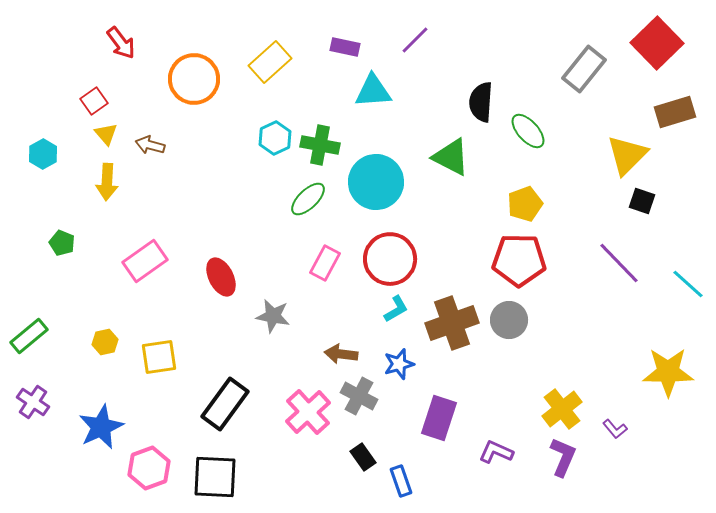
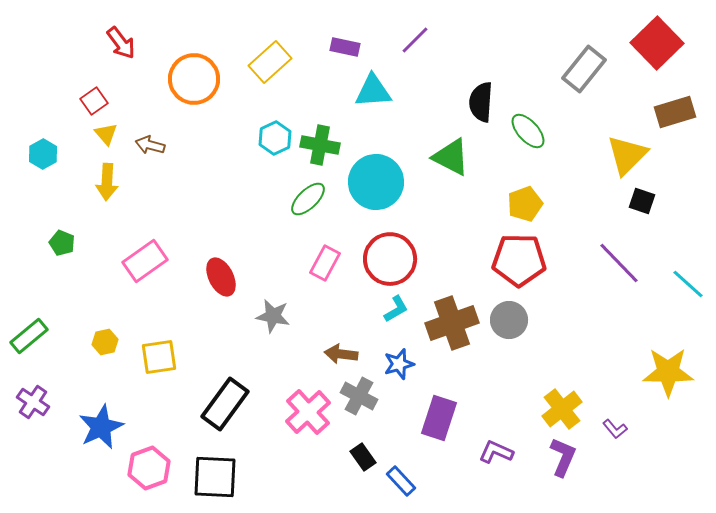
blue rectangle at (401, 481): rotated 24 degrees counterclockwise
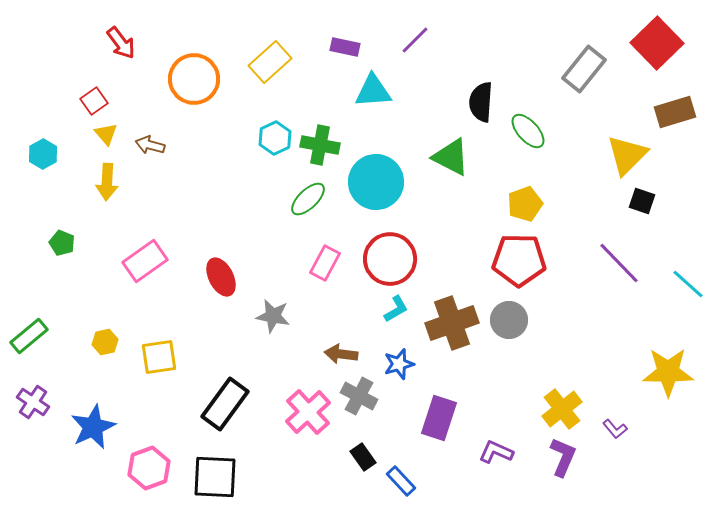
blue star at (101, 427): moved 8 px left
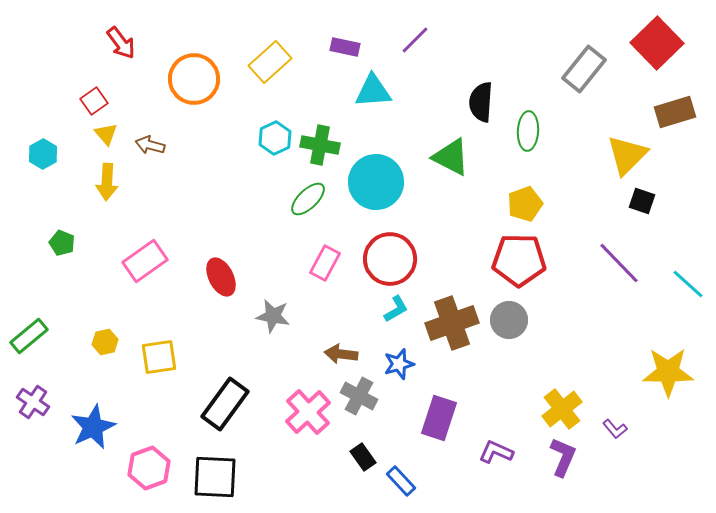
green ellipse at (528, 131): rotated 45 degrees clockwise
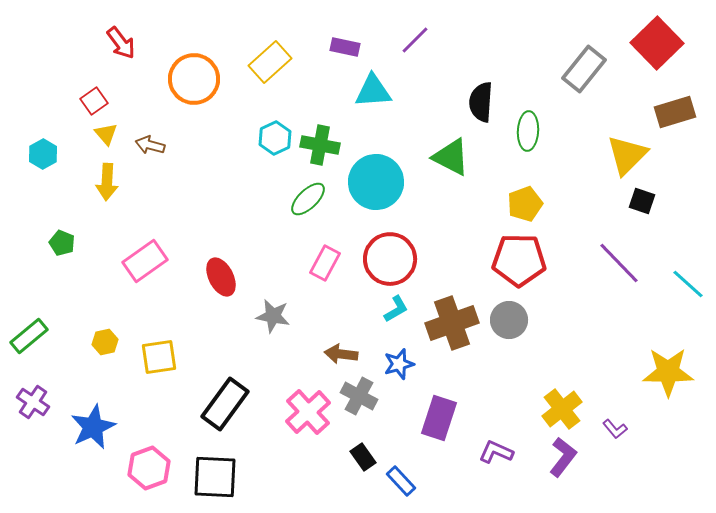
purple L-shape at (563, 457): rotated 15 degrees clockwise
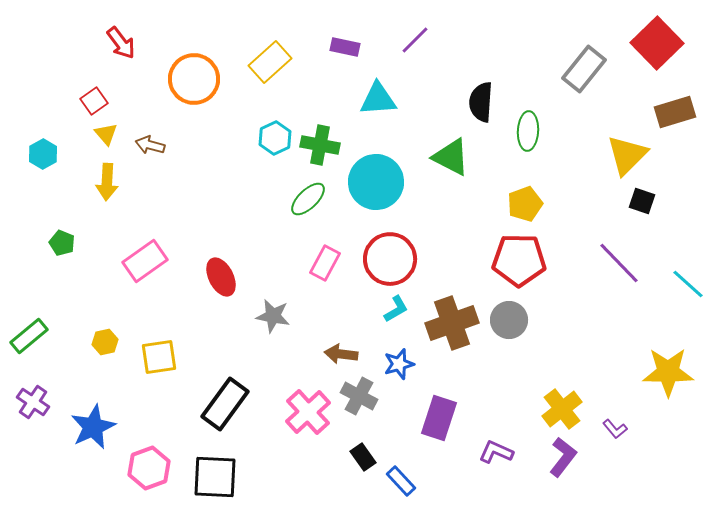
cyan triangle at (373, 91): moved 5 px right, 8 px down
